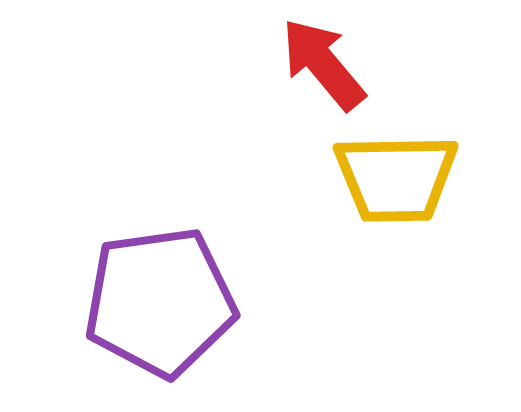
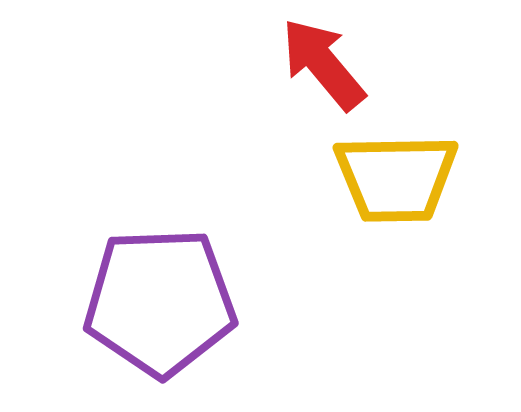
purple pentagon: rotated 6 degrees clockwise
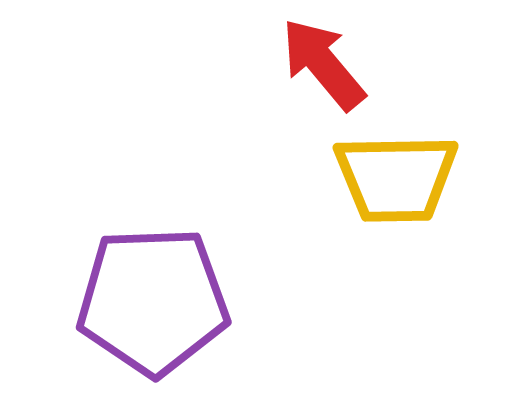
purple pentagon: moved 7 px left, 1 px up
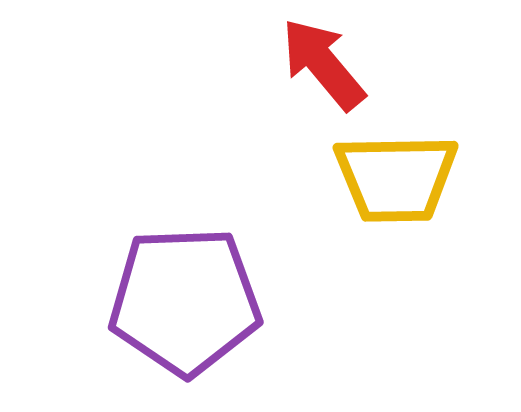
purple pentagon: moved 32 px right
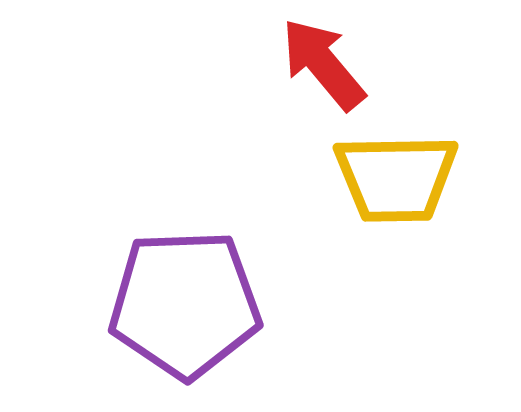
purple pentagon: moved 3 px down
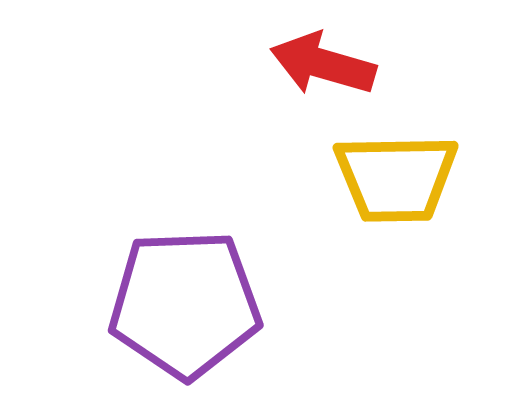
red arrow: rotated 34 degrees counterclockwise
